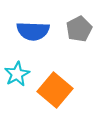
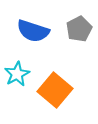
blue semicircle: rotated 16 degrees clockwise
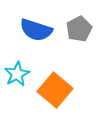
blue semicircle: moved 3 px right, 1 px up
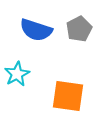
orange square: moved 13 px right, 6 px down; rotated 32 degrees counterclockwise
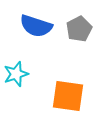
blue semicircle: moved 4 px up
cyan star: moved 1 px left; rotated 10 degrees clockwise
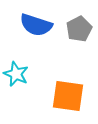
blue semicircle: moved 1 px up
cyan star: rotated 30 degrees counterclockwise
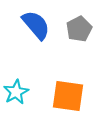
blue semicircle: rotated 148 degrees counterclockwise
cyan star: moved 18 px down; rotated 20 degrees clockwise
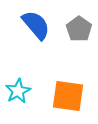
gray pentagon: rotated 10 degrees counterclockwise
cyan star: moved 2 px right, 1 px up
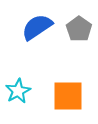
blue semicircle: moved 1 px right, 2 px down; rotated 84 degrees counterclockwise
orange square: rotated 8 degrees counterclockwise
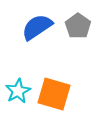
gray pentagon: moved 1 px left, 3 px up
orange square: moved 14 px left, 2 px up; rotated 16 degrees clockwise
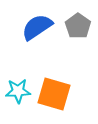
cyan star: rotated 25 degrees clockwise
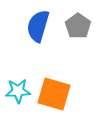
blue semicircle: moved 1 px right, 1 px up; rotated 40 degrees counterclockwise
